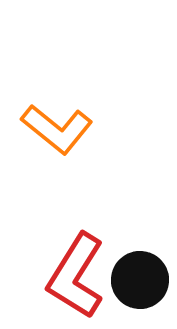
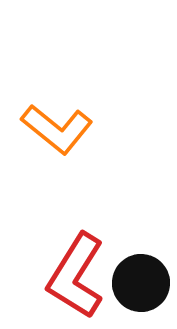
black circle: moved 1 px right, 3 px down
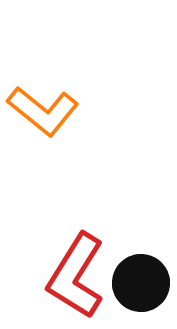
orange L-shape: moved 14 px left, 18 px up
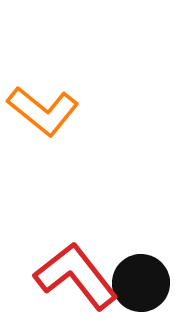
red L-shape: rotated 110 degrees clockwise
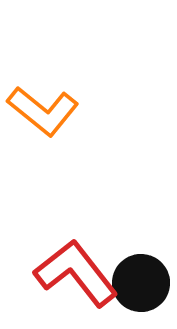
red L-shape: moved 3 px up
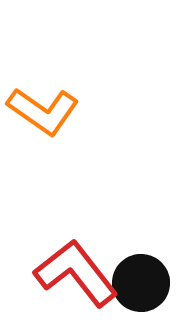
orange L-shape: rotated 4 degrees counterclockwise
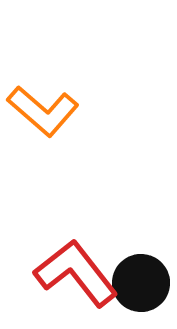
orange L-shape: rotated 6 degrees clockwise
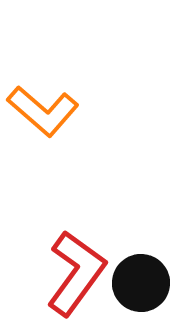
red L-shape: rotated 74 degrees clockwise
